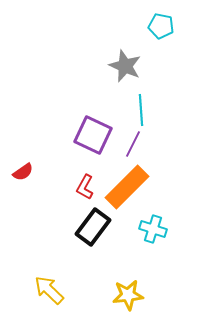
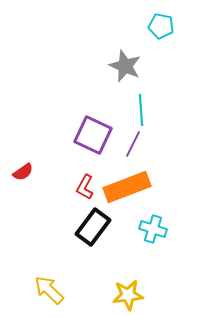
orange rectangle: rotated 24 degrees clockwise
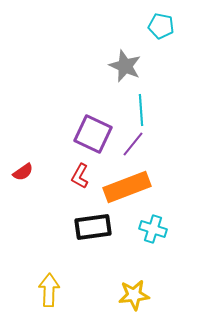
purple square: moved 1 px up
purple line: rotated 12 degrees clockwise
red L-shape: moved 5 px left, 11 px up
black rectangle: rotated 45 degrees clockwise
yellow arrow: rotated 48 degrees clockwise
yellow star: moved 6 px right
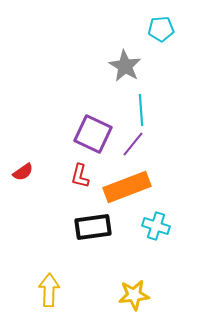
cyan pentagon: moved 3 px down; rotated 15 degrees counterclockwise
gray star: rotated 8 degrees clockwise
red L-shape: rotated 15 degrees counterclockwise
cyan cross: moved 3 px right, 3 px up
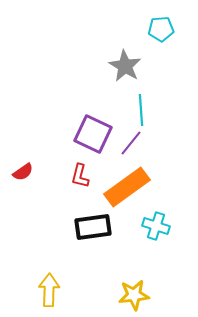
purple line: moved 2 px left, 1 px up
orange rectangle: rotated 15 degrees counterclockwise
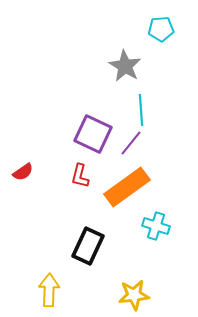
black rectangle: moved 5 px left, 19 px down; rotated 57 degrees counterclockwise
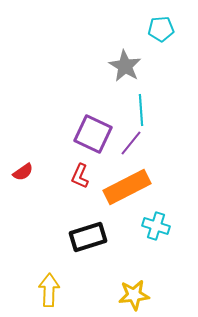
red L-shape: rotated 10 degrees clockwise
orange rectangle: rotated 9 degrees clockwise
black rectangle: moved 9 px up; rotated 48 degrees clockwise
